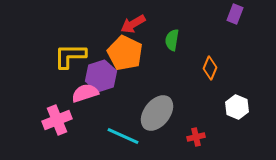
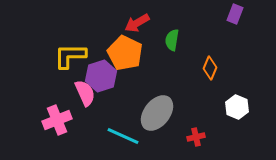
red arrow: moved 4 px right, 1 px up
pink semicircle: rotated 84 degrees clockwise
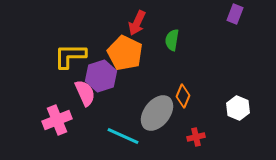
red arrow: rotated 35 degrees counterclockwise
orange diamond: moved 27 px left, 28 px down
white hexagon: moved 1 px right, 1 px down
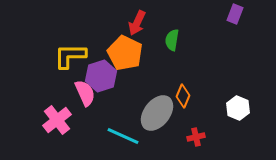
pink cross: rotated 16 degrees counterclockwise
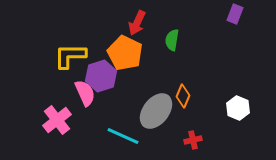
gray ellipse: moved 1 px left, 2 px up
red cross: moved 3 px left, 3 px down
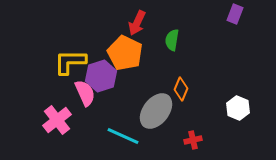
yellow L-shape: moved 6 px down
orange diamond: moved 2 px left, 7 px up
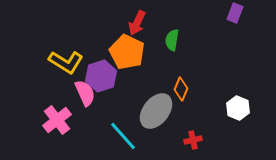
purple rectangle: moved 1 px up
orange pentagon: moved 2 px right, 1 px up
yellow L-shape: moved 4 px left; rotated 148 degrees counterclockwise
cyan line: rotated 24 degrees clockwise
